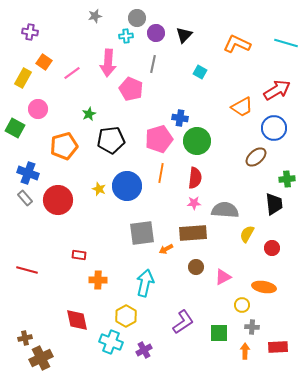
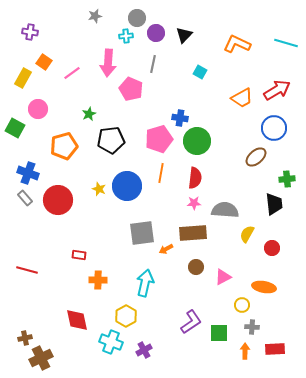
orange trapezoid at (242, 107): moved 9 px up
purple L-shape at (183, 322): moved 8 px right
red rectangle at (278, 347): moved 3 px left, 2 px down
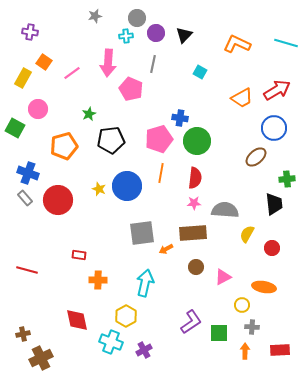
brown cross at (25, 338): moved 2 px left, 4 px up
red rectangle at (275, 349): moved 5 px right, 1 px down
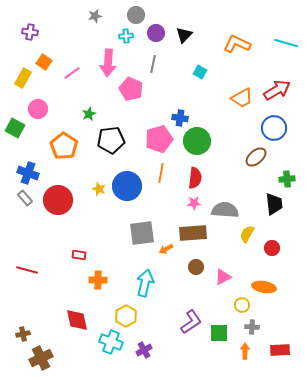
gray circle at (137, 18): moved 1 px left, 3 px up
orange pentagon at (64, 146): rotated 24 degrees counterclockwise
